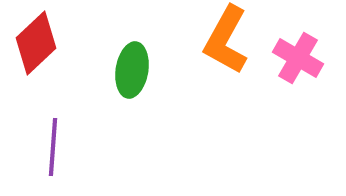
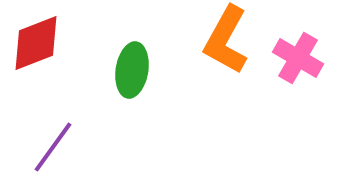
red diamond: rotated 22 degrees clockwise
purple line: rotated 32 degrees clockwise
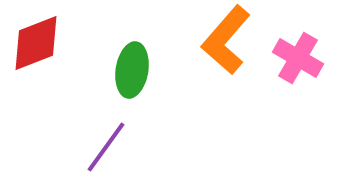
orange L-shape: rotated 12 degrees clockwise
purple line: moved 53 px right
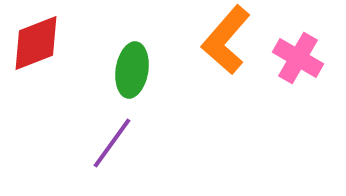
purple line: moved 6 px right, 4 px up
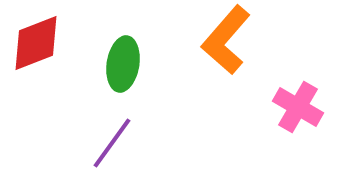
pink cross: moved 49 px down
green ellipse: moved 9 px left, 6 px up
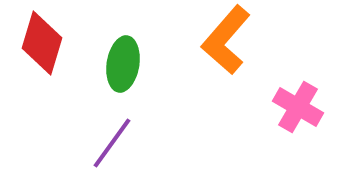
red diamond: moved 6 px right; rotated 52 degrees counterclockwise
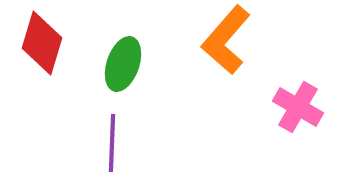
green ellipse: rotated 10 degrees clockwise
purple line: rotated 34 degrees counterclockwise
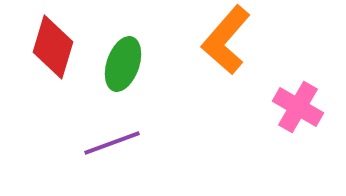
red diamond: moved 11 px right, 4 px down
purple line: rotated 68 degrees clockwise
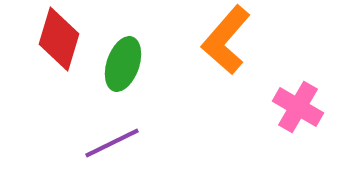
red diamond: moved 6 px right, 8 px up
purple line: rotated 6 degrees counterclockwise
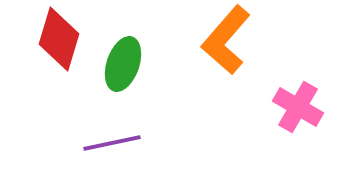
purple line: rotated 14 degrees clockwise
